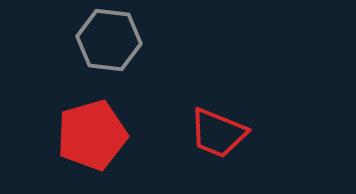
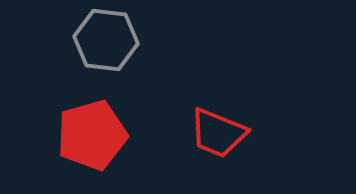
gray hexagon: moved 3 px left
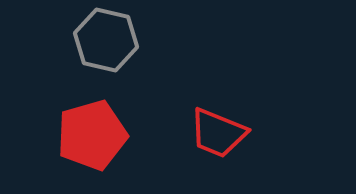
gray hexagon: rotated 6 degrees clockwise
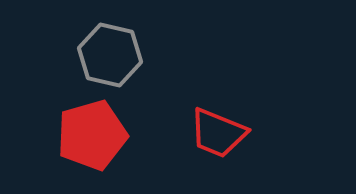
gray hexagon: moved 4 px right, 15 px down
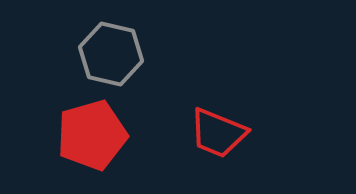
gray hexagon: moved 1 px right, 1 px up
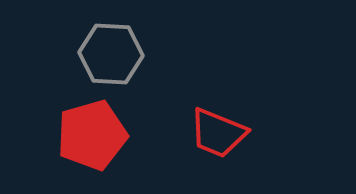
gray hexagon: rotated 10 degrees counterclockwise
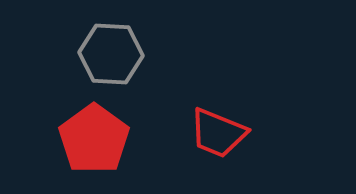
red pentagon: moved 2 px right, 4 px down; rotated 20 degrees counterclockwise
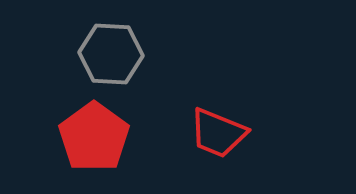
red pentagon: moved 2 px up
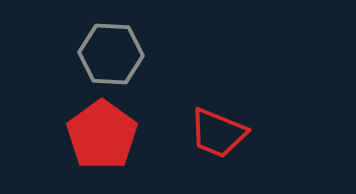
red pentagon: moved 8 px right, 2 px up
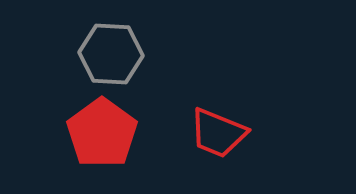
red pentagon: moved 2 px up
